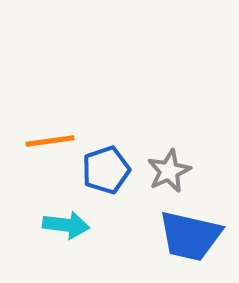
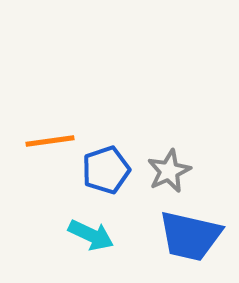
cyan arrow: moved 25 px right, 10 px down; rotated 18 degrees clockwise
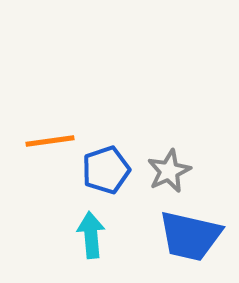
cyan arrow: rotated 120 degrees counterclockwise
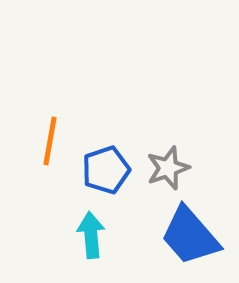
orange line: rotated 72 degrees counterclockwise
gray star: moved 1 px left, 3 px up; rotated 6 degrees clockwise
blue trapezoid: rotated 36 degrees clockwise
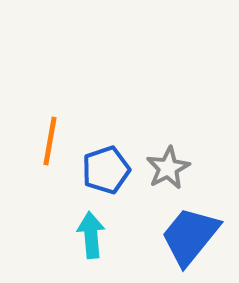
gray star: rotated 9 degrees counterclockwise
blue trapezoid: rotated 80 degrees clockwise
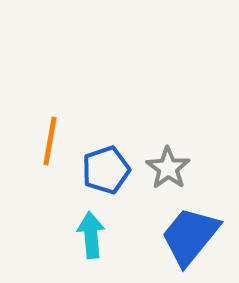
gray star: rotated 9 degrees counterclockwise
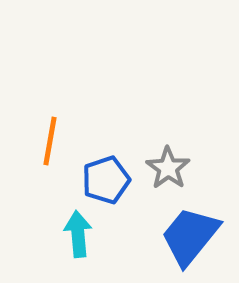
blue pentagon: moved 10 px down
cyan arrow: moved 13 px left, 1 px up
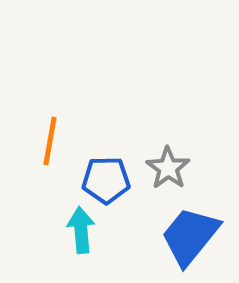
blue pentagon: rotated 18 degrees clockwise
cyan arrow: moved 3 px right, 4 px up
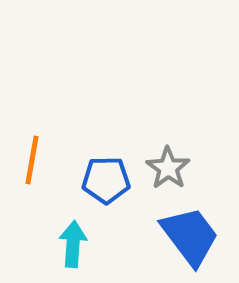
orange line: moved 18 px left, 19 px down
cyan arrow: moved 8 px left, 14 px down; rotated 9 degrees clockwise
blue trapezoid: rotated 104 degrees clockwise
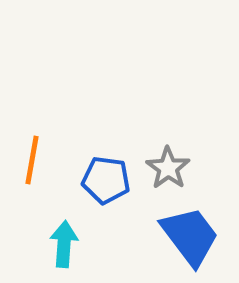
blue pentagon: rotated 9 degrees clockwise
cyan arrow: moved 9 px left
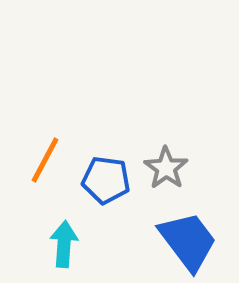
orange line: moved 13 px right; rotated 18 degrees clockwise
gray star: moved 2 px left
blue trapezoid: moved 2 px left, 5 px down
